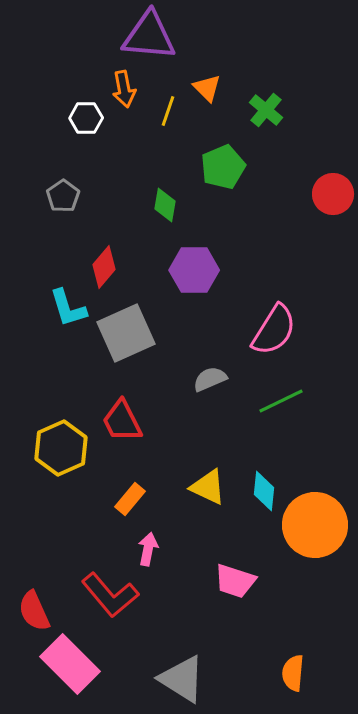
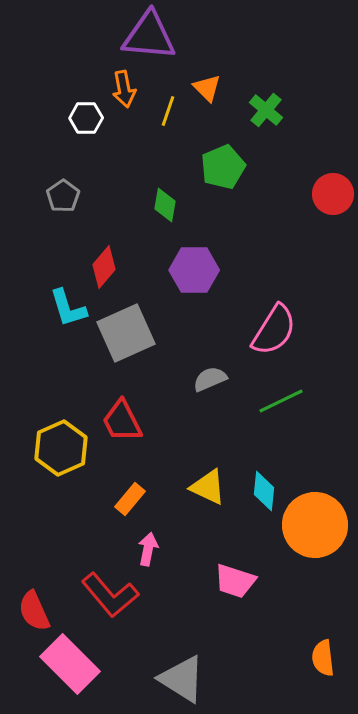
orange semicircle: moved 30 px right, 15 px up; rotated 12 degrees counterclockwise
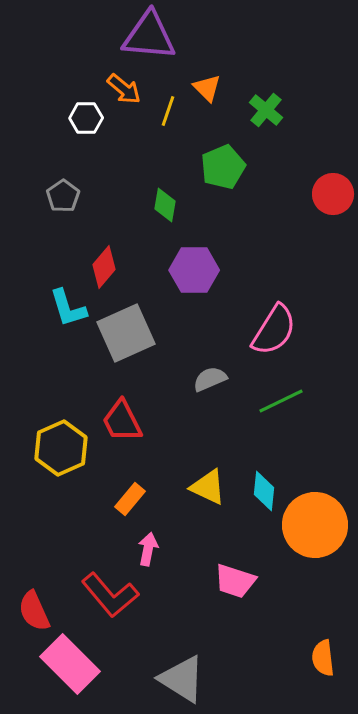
orange arrow: rotated 39 degrees counterclockwise
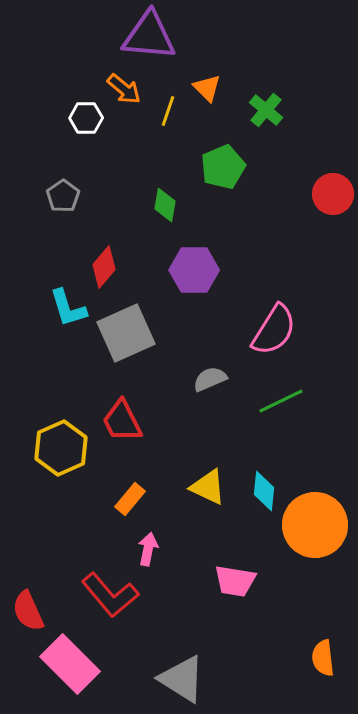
pink trapezoid: rotated 9 degrees counterclockwise
red semicircle: moved 6 px left
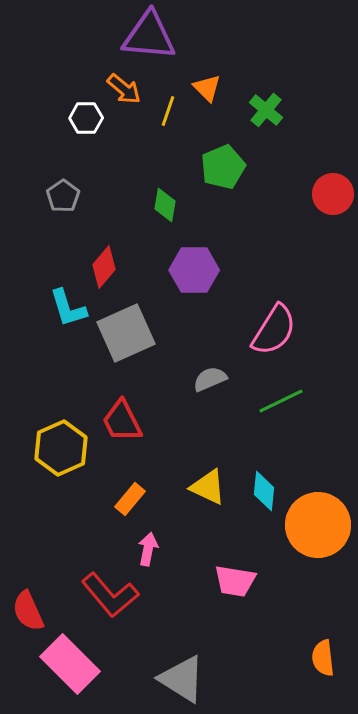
orange circle: moved 3 px right
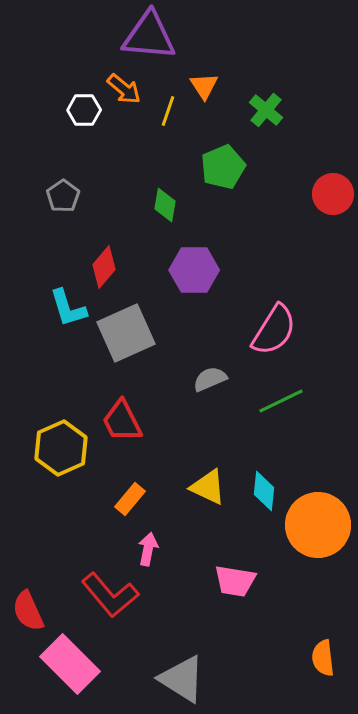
orange triangle: moved 3 px left, 2 px up; rotated 12 degrees clockwise
white hexagon: moved 2 px left, 8 px up
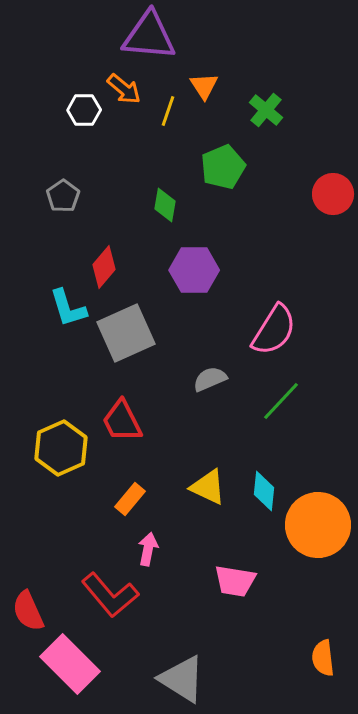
green line: rotated 21 degrees counterclockwise
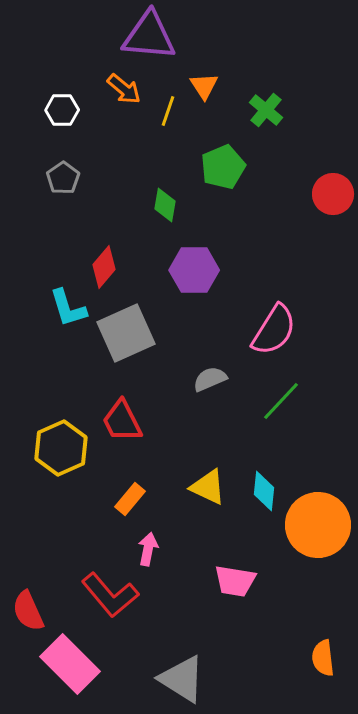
white hexagon: moved 22 px left
gray pentagon: moved 18 px up
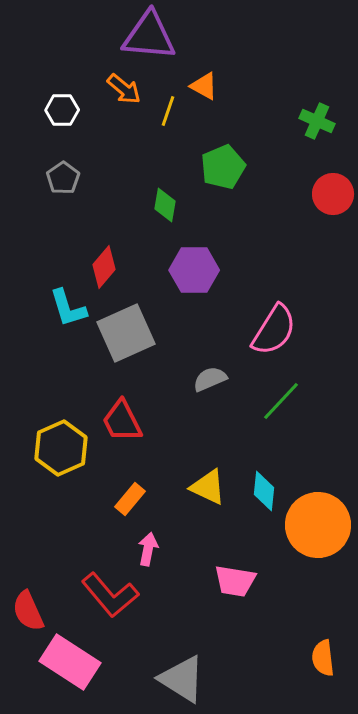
orange triangle: rotated 28 degrees counterclockwise
green cross: moved 51 px right, 11 px down; rotated 16 degrees counterclockwise
pink rectangle: moved 2 px up; rotated 12 degrees counterclockwise
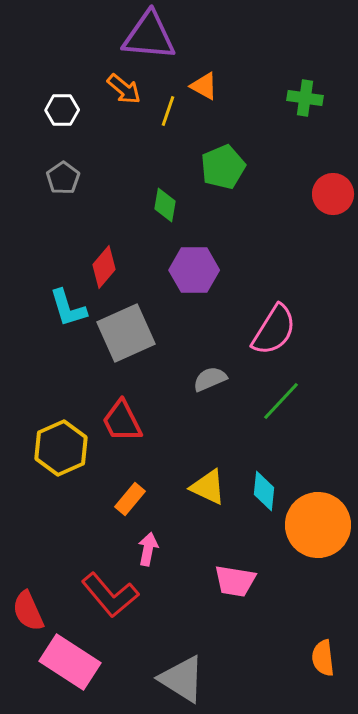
green cross: moved 12 px left, 23 px up; rotated 16 degrees counterclockwise
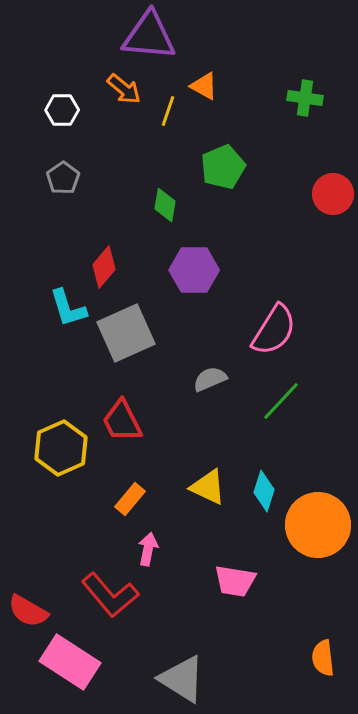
cyan diamond: rotated 12 degrees clockwise
red semicircle: rotated 36 degrees counterclockwise
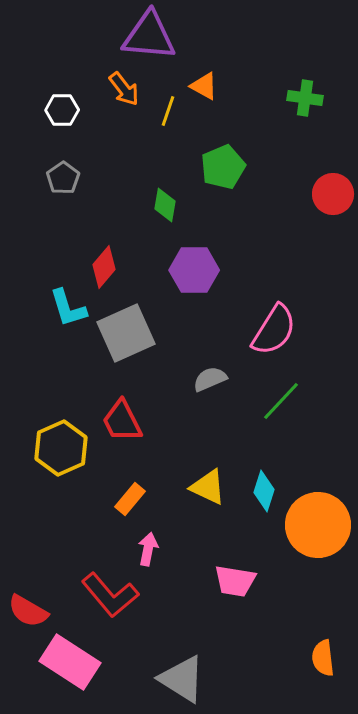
orange arrow: rotated 12 degrees clockwise
